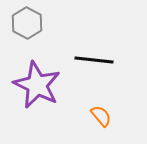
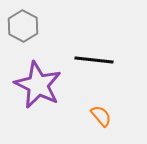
gray hexagon: moved 4 px left, 3 px down
purple star: moved 1 px right
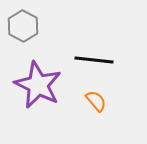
orange semicircle: moved 5 px left, 15 px up
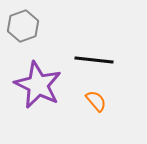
gray hexagon: rotated 12 degrees clockwise
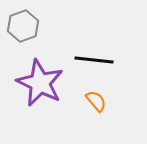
purple star: moved 2 px right, 2 px up
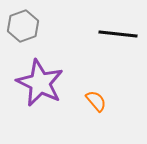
black line: moved 24 px right, 26 px up
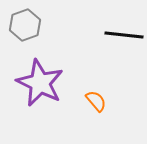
gray hexagon: moved 2 px right, 1 px up
black line: moved 6 px right, 1 px down
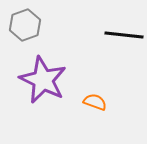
purple star: moved 3 px right, 3 px up
orange semicircle: moved 1 px left, 1 px down; rotated 30 degrees counterclockwise
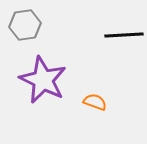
gray hexagon: rotated 12 degrees clockwise
black line: rotated 9 degrees counterclockwise
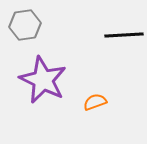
orange semicircle: rotated 40 degrees counterclockwise
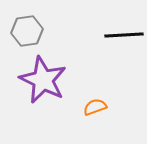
gray hexagon: moved 2 px right, 6 px down
orange semicircle: moved 5 px down
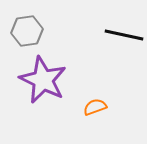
black line: rotated 15 degrees clockwise
